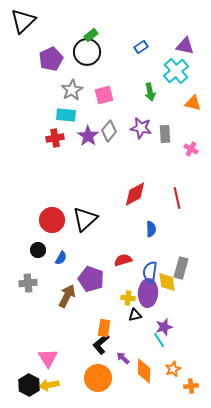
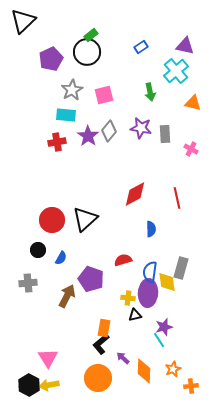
red cross at (55, 138): moved 2 px right, 4 px down
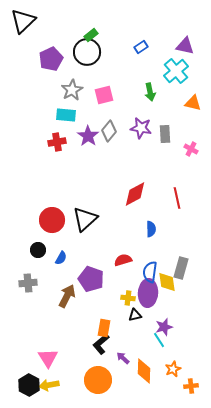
orange circle at (98, 378): moved 2 px down
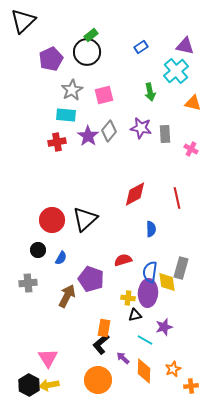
cyan line at (159, 340): moved 14 px left; rotated 28 degrees counterclockwise
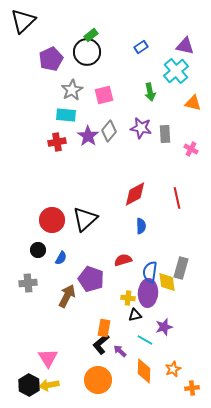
blue semicircle at (151, 229): moved 10 px left, 3 px up
purple arrow at (123, 358): moved 3 px left, 7 px up
orange cross at (191, 386): moved 1 px right, 2 px down
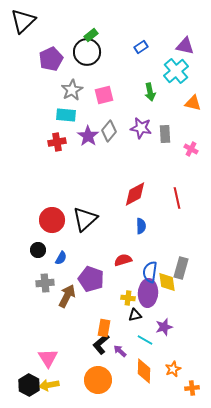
gray cross at (28, 283): moved 17 px right
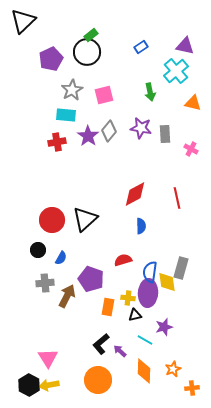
orange rectangle at (104, 328): moved 4 px right, 21 px up
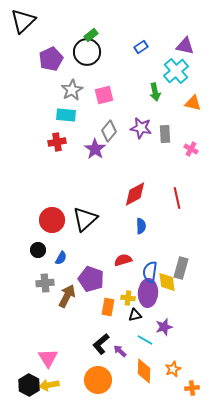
green arrow at (150, 92): moved 5 px right
purple star at (88, 136): moved 7 px right, 13 px down
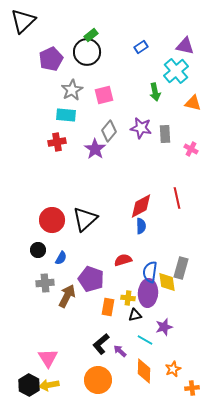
red diamond at (135, 194): moved 6 px right, 12 px down
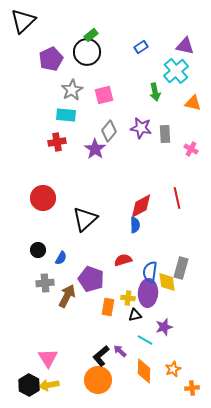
red circle at (52, 220): moved 9 px left, 22 px up
blue semicircle at (141, 226): moved 6 px left, 1 px up
black L-shape at (101, 344): moved 12 px down
